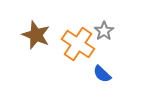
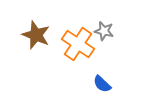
gray star: rotated 24 degrees counterclockwise
blue semicircle: moved 10 px down
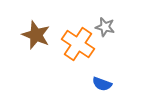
gray star: moved 1 px right, 4 px up
blue semicircle: rotated 24 degrees counterclockwise
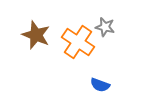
orange cross: moved 2 px up
blue semicircle: moved 2 px left, 1 px down
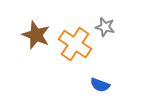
orange cross: moved 3 px left, 2 px down
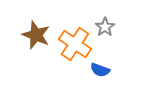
gray star: rotated 24 degrees clockwise
blue semicircle: moved 15 px up
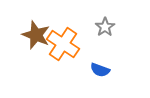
orange cross: moved 12 px left
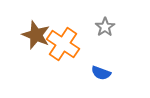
blue semicircle: moved 1 px right, 3 px down
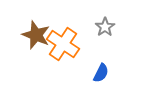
blue semicircle: rotated 84 degrees counterclockwise
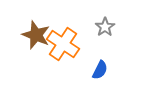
blue semicircle: moved 1 px left, 3 px up
